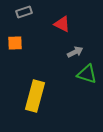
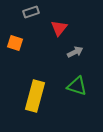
gray rectangle: moved 7 px right
red triangle: moved 3 px left, 4 px down; rotated 42 degrees clockwise
orange square: rotated 21 degrees clockwise
green triangle: moved 10 px left, 12 px down
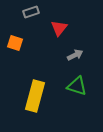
gray arrow: moved 3 px down
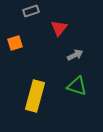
gray rectangle: moved 1 px up
orange square: rotated 35 degrees counterclockwise
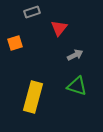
gray rectangle: moved 1 px right, 1 px down
yellow rectangle: moved 2 px left, 1 px down
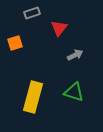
gray rectangle: moved 1 px down
green triangle: moved 3 px left, 6 px down
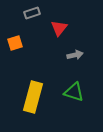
gray arrow: rotated 14 degrees clockwise
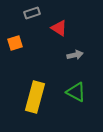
red triangle: rotated 36 degrees counterclockwise
green triangle: moved 2 px right; rotated 10 degrees clockwise
yellow rectangle: moved 2 px right
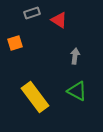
red triangle: moved 8 px up
gray arrow: moved 1 px down; rotated 70 degrees counterclockwise
green triangle: moved 1 px right, 1 px up
yellow rectangle: rotated 52 degrees counterclockwise
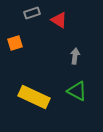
yellow rectangle: moved 1 px left; rotated 28 degrees counterclockwise
